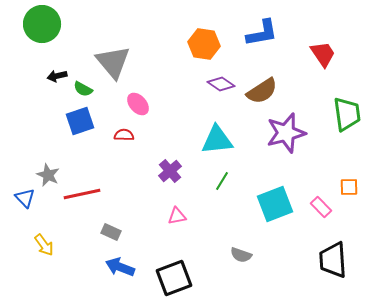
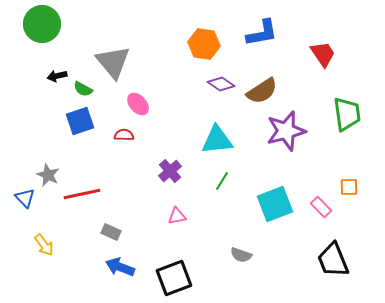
purple star: moved 2 px up
black trapezoid: rotated 18 degrees counterclockwise
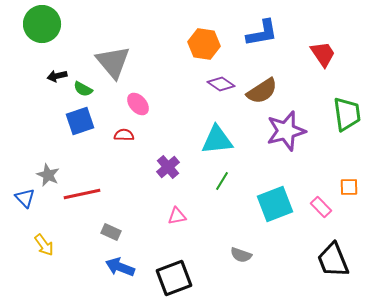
purple cross: moved 2 px left, 4 px up
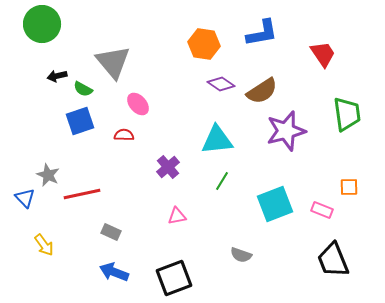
pink rectangle: moved 1 px right, 3 px down; rotated 25 degrees counterclockwise
blue arrow: moved 6 px left, 5 px down
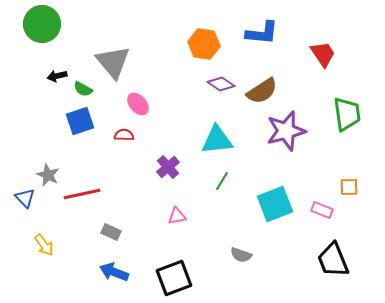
blue L-shape: rotated 16 degrees clockwise
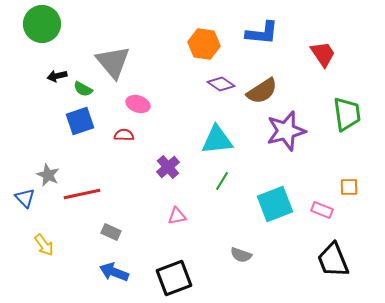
pink ellipse: rotated 30 degrees counterclockwise
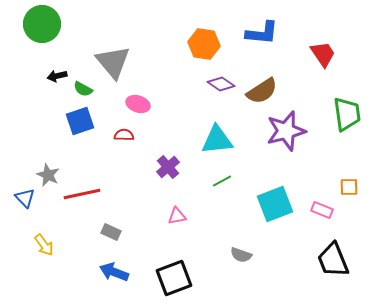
green line: rotated 30 degrees clockwise
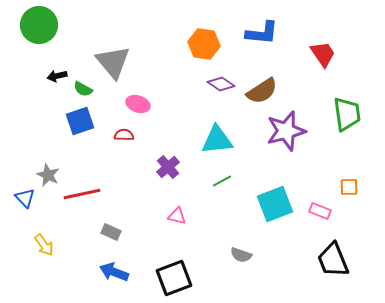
green circle: moved 3 px left, 1 px down
pink rectangle: moved 2 px left, 1 px down
pink triangle: rotated 24 degrees clockwise
